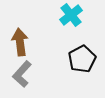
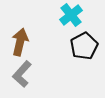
brown arrow: rotated 20 degrees clockwise
black pentagon: moved 2 px right, 13 px up
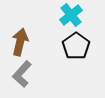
black pentagon: moved 8 px left; rotated 8 degrees counterclockwise
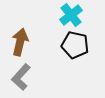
black pentagon: moved 1 px left, 1 px up; rotated 24 degrees counterclockwise
gray L-shape: moved 1 px left, 3 px down
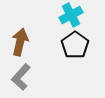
cyan cross: rotated 10 degrees clockwise
black pentagon: rotated 24 degrees clockwise
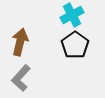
cyan cross: moved 1 px right
gray L-shape: moved 1 px down
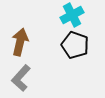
black pentagon: rotated 16 degrees counterclockwise
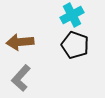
brown arrow: rotated 108 degrees counterclockwise
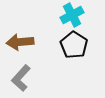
black pentagon: moved 1 px left; rotated 12 degrees clockwise
